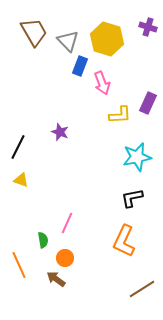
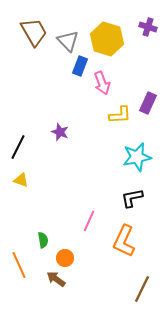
pink line: moved 22 px right, 2 px up
brown line: rotated 32 degrees counterclockwise
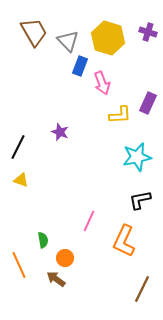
purple cross: moved 5 px down
yellow hexagon: moved 1 px right, 1 px up
black L-shape: moved 8 px right, 2 px down
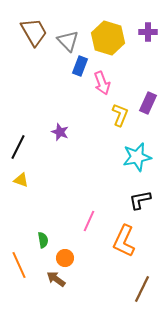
purple cross: rotated 18 degrees counterclockwise
yellow L-shape: rotated 65 degrees counterclockwise
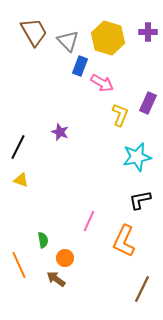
pink arrow: rotated 40 degrees counterclockwise
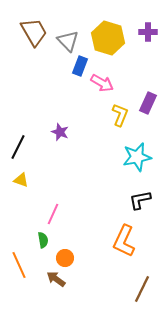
pink line: moved 36 px left, 7 px up
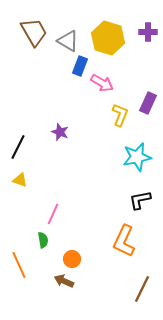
gray triangle: rotated 15 degrees counterclockwise
yellow triangle: moved 1 px left
orange circle: moved 7 px right, 1 px down
brown arrow: moved 8 px right, 2 px down; rotated 12 degrees counterclockwise
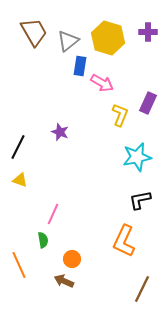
gray triangle: rotated 50 degrees clockwise
blue rectangle: rotated 12 degrees counterclockwise
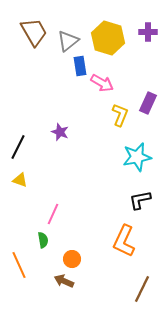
blue rectangle: rotated 18 degrees counterclockwise
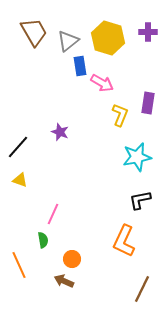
purple rectangle: rotated 15 degrees counterclockwise
black line: rotated 15 degrees clockwise
